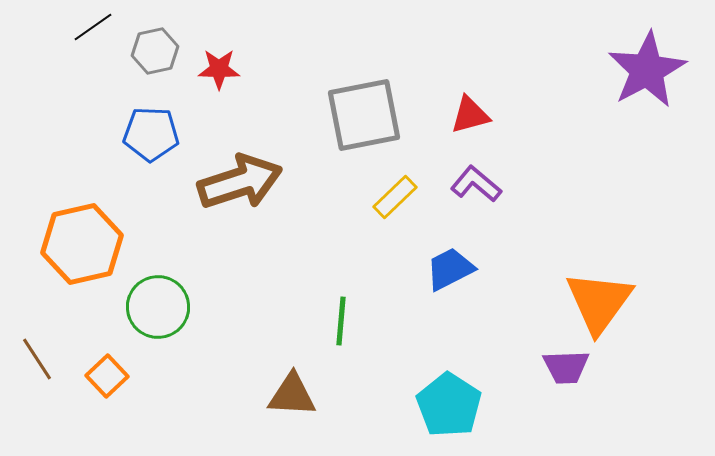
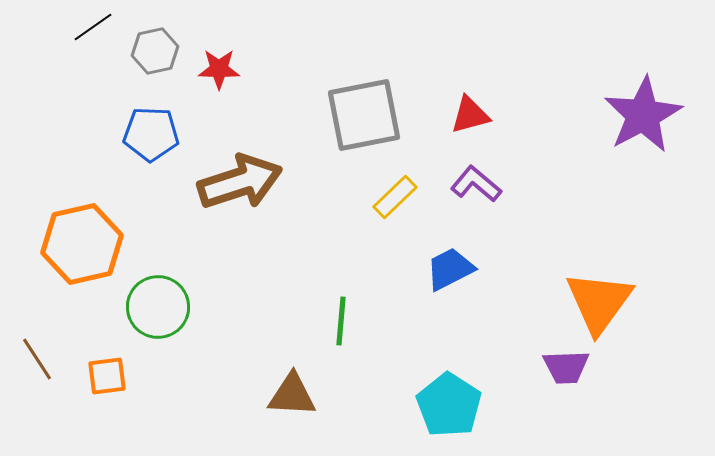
purple star: moved 4 px left, 45 px down
orange square: rotated 36 degrees clockwise
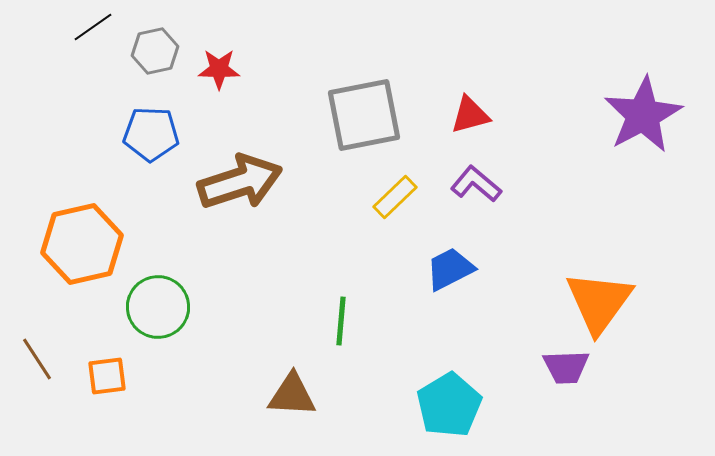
cyan pentagon: rotated 8 degrees clockwise
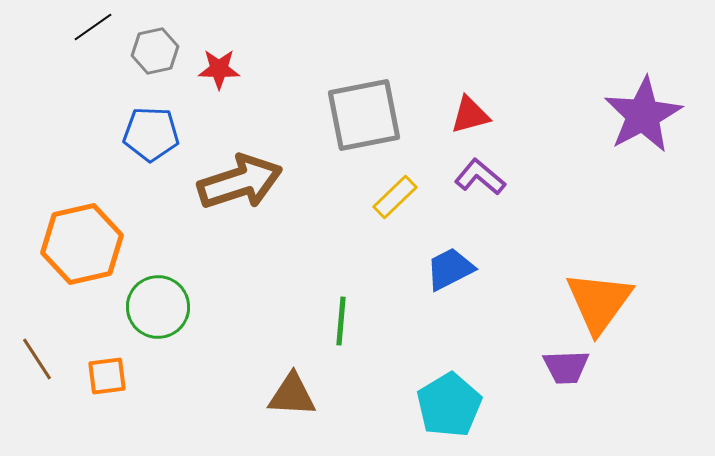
purple L-shape: moved 4 px right, 7 px up
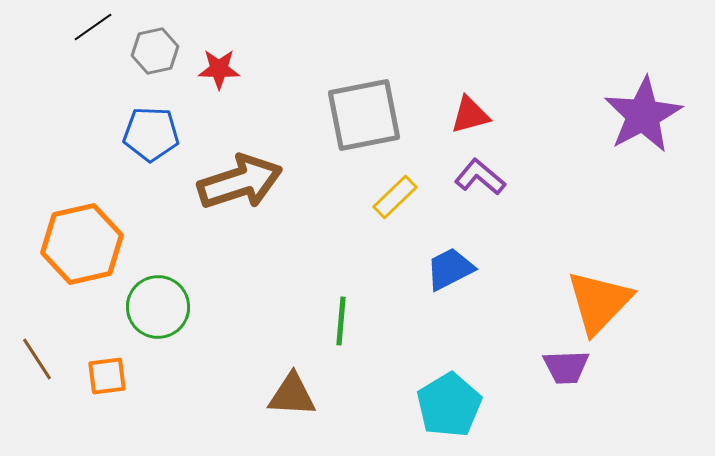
orange triangle: rotated 8 degrees clockwise
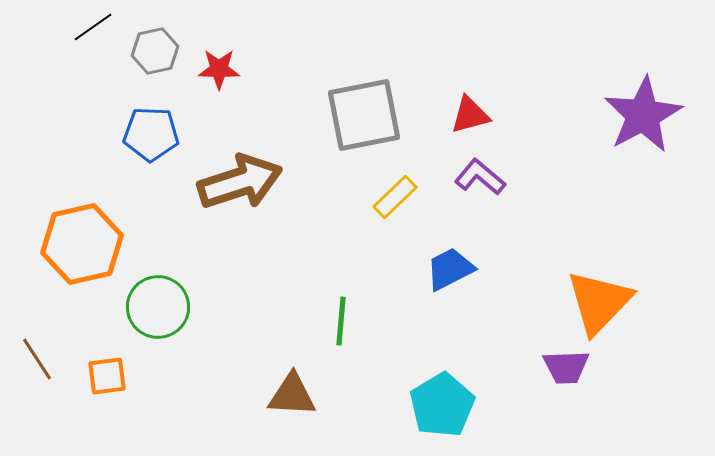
cyan pentagon: moved 7 px left
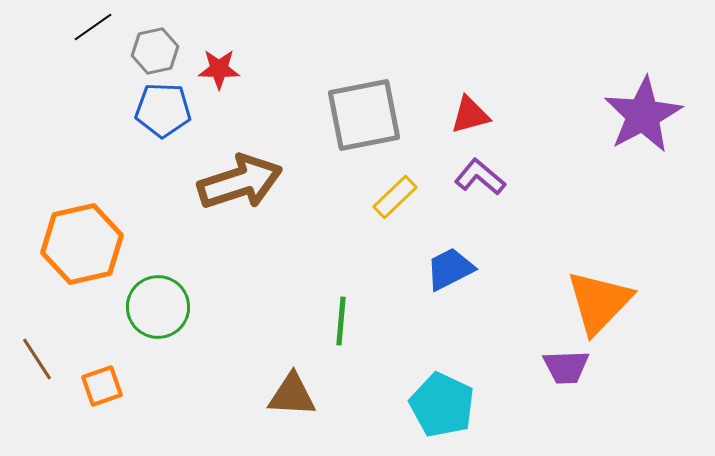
blue pentagon: moved 12 px right, 24 px up
orange square: moved 5 px left, 10 px down; rotated 12 degrees counterclockwise
cyan pentagon: rotated 16 degrees counterclockwise
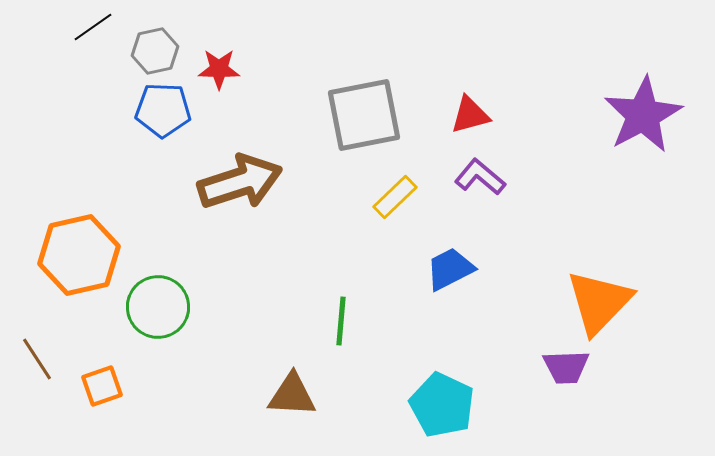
orange hexagon: moved 3 px left, 11 px down
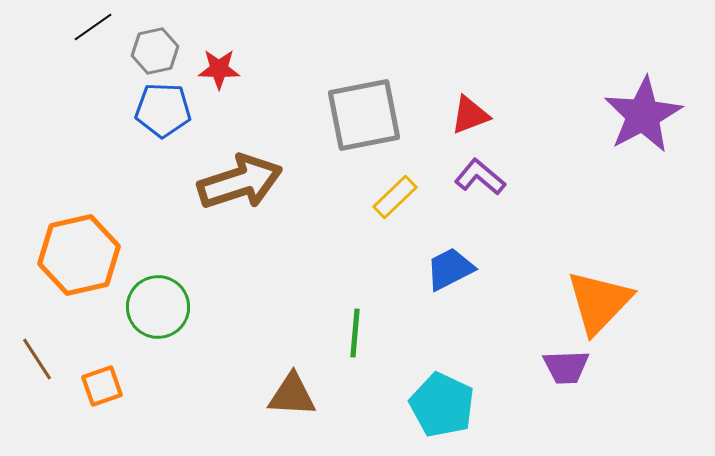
red triangle: rotated 6 degrees counterclockwise
green line: moved 14 px right, 12 px down
